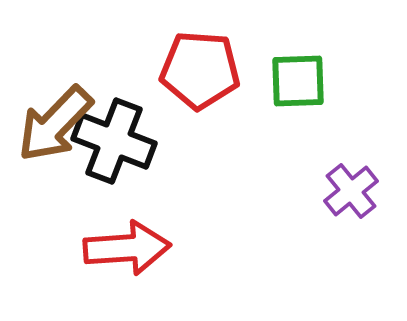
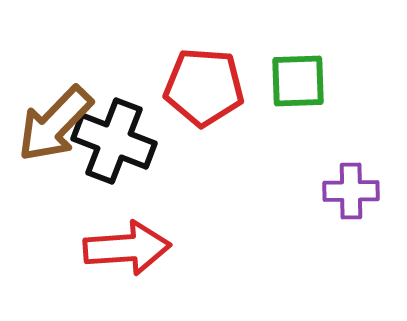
red pentagon: moved 4 px right, 17 px down
purple cross: rotated 38 degrees clockwise
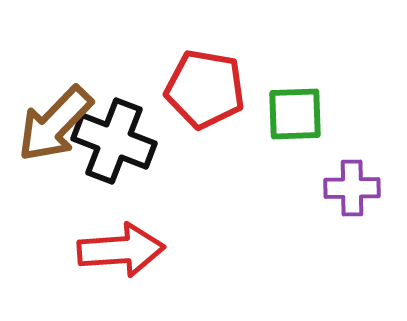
green square: moved 3 px left, 33 px down
red pentagon: moved 1 px right, 2 px down; rotated 6 degrees clockwise
purple cross: moved 1 px right, 3 px up
red arrow: moved 6 px left, 2 px down
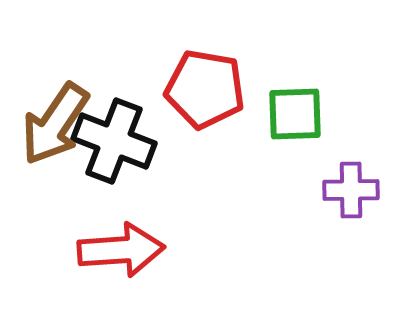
brown arrow: rotated 10 degrees counterclockwise
purple cross: moved 1 px left, 2 px down
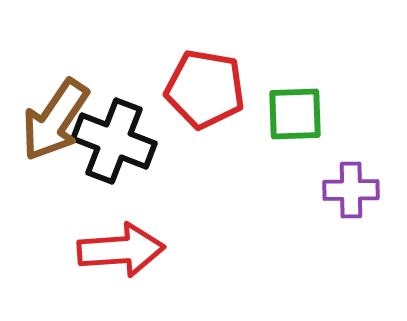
brown arrow: moved 4 px up
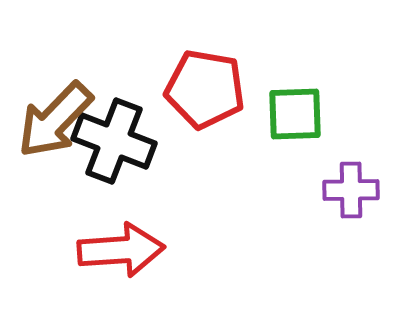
brown arrow: rotated 10 degrees clockwise
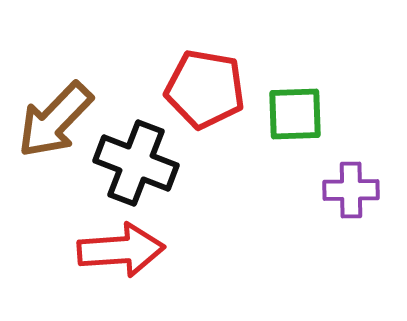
black cross: moved 22 px right, 22 px down
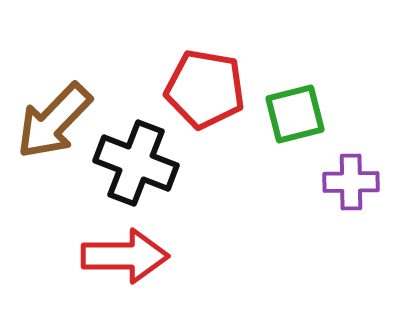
green square: rotated 12 degrees counterclockwise
brown arrow: moved 1 px left, 1 px down
purple cross: moved 8 px up
red arrow: moved 4 px right, 6 px down; rotated 4 degrees clockwise
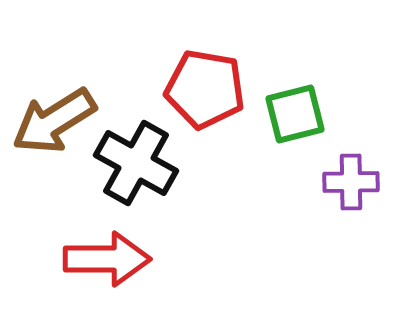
brown arrow: rotated 14 degrees clockwise
black cross: rotated 8 degrees clockwise
red arrow: moved 18 px left, 3 px down
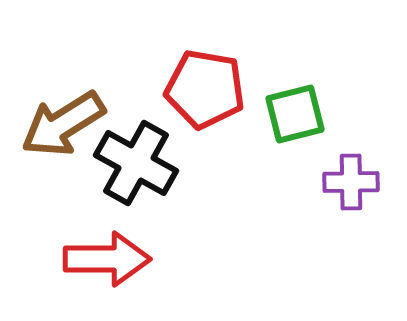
brown arrow: moved 9 px right, 3 px down
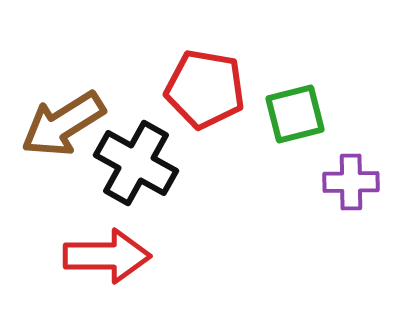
red arrow: moved 3 px up
